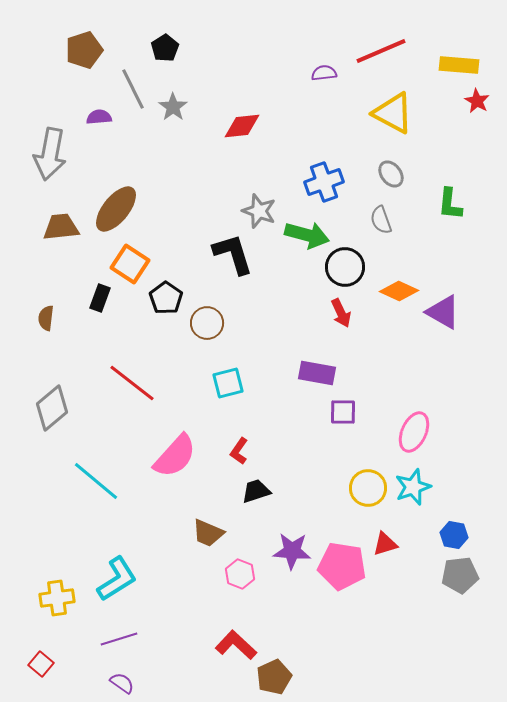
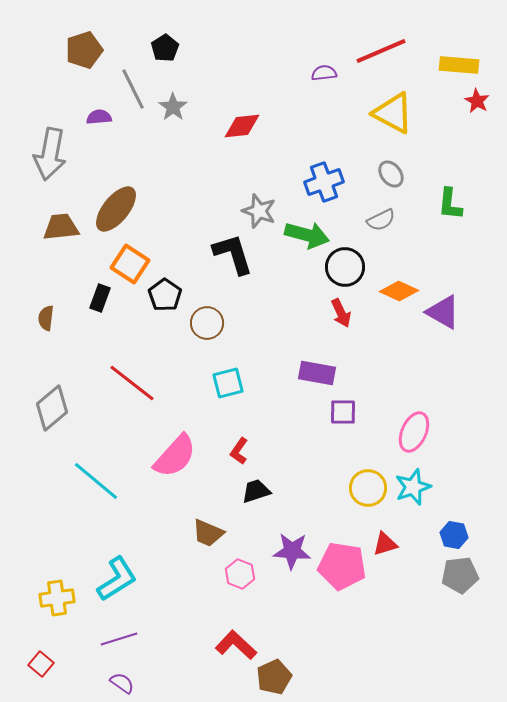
gray semicircle at (381, 220): rotated 96 degrees counterclockwise
black pentagon at (166, 298): moved 1 px left, 3 px up
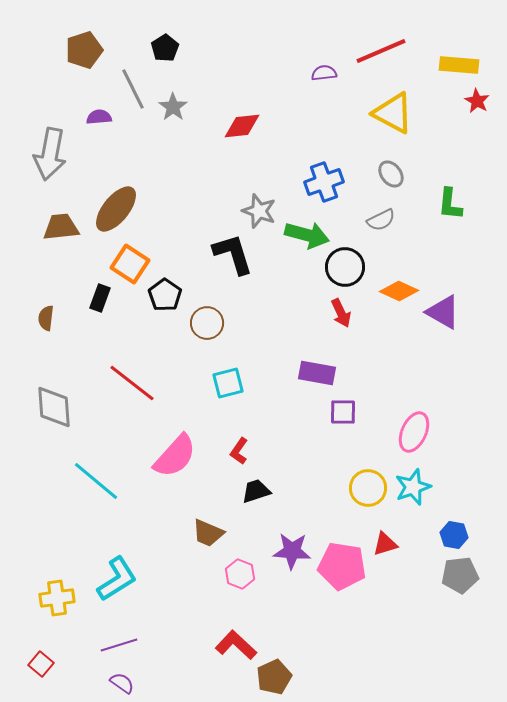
gray diamond at (52, 408): moved 2 px right, 1 px up; rotated 54 degrees counterclockwise
purple line at (119, 639): moved 6 px down
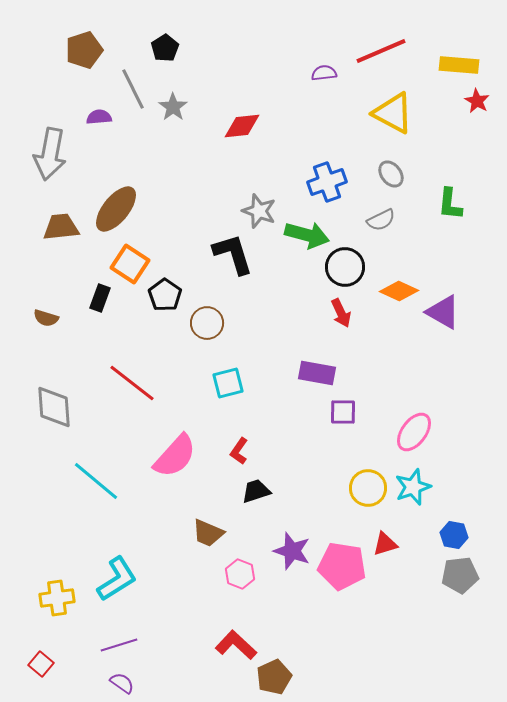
blue cross at (324, 182): moved 3 px right
brown semicircle at (46, 318): rotated 80 degrees counterclockwise
pink ellipse at (414, 432): rotated 12 degrees clockwise
purple star at (292, 551): rotated 15 degrees clockwise
